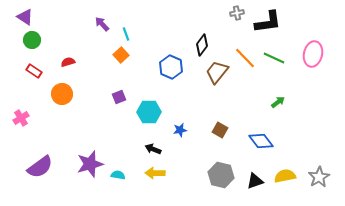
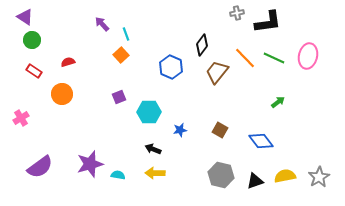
pink ellipse: moved 5 px left, 2 px down
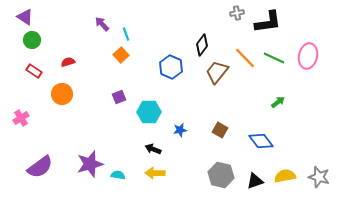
gray star: rotated 25 degrees counterclockwise
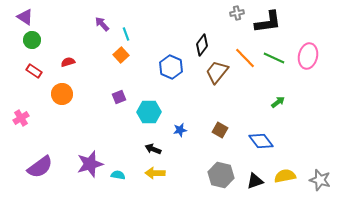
gray star: moved 1 px right, 3 px down
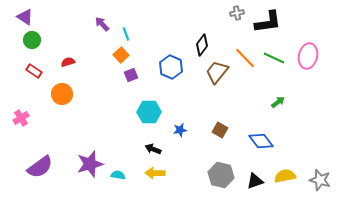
purple square: moved 12 px right, 22 px up
